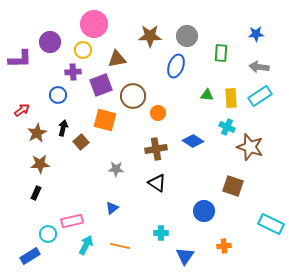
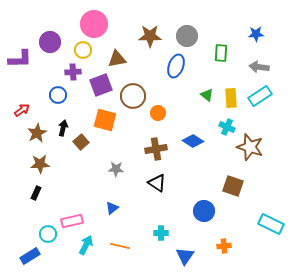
green triangle at (207, 95): rotated 32 degrees clockwise
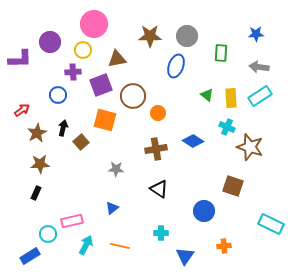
black triangle at (157, 183): moved 2 px right, 6 px down
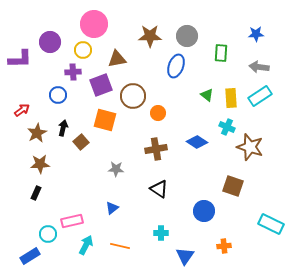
blue diamond at (193, 141): moved 4 px right, 1 px down
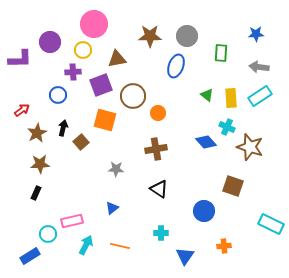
blue diamond at (197, 142): moved 9 px right; rotated 15 degrees clockwise
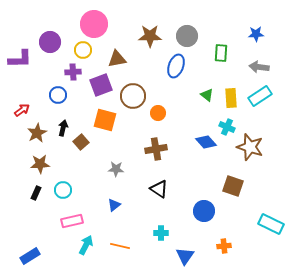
blue triangle at (112, 208): moved 2 px right, 3 px up
cyan circle at (48, 234): moved 15 px right, 44 px up
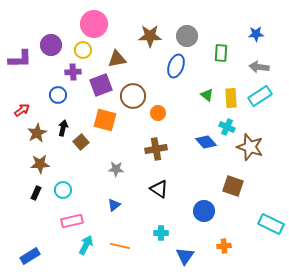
purple circle at (50, 42): moved 1 px right, 3 px down
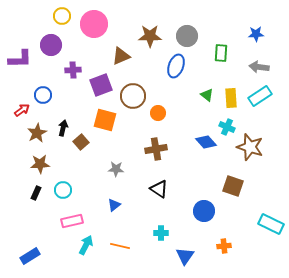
yellow circle at (83, 50): moved 21 px left, 34 px up
brown triangle at (117, 59): moved 4 px right, 3 px up; rotated 12 degrees counterclockwise
purple cross at (73, 72): moved 2 px up
blue circle at (58, 95): moved 15 px left
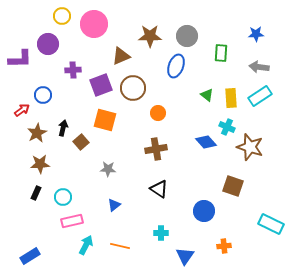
purple circle at (51, 45): moved 3 px left, 1 px up
brown circle at (133, 96): moved 8 px up
gray star at (116, 169): moved 8 px left
cyan circle at (63, 190): moved 7 px down
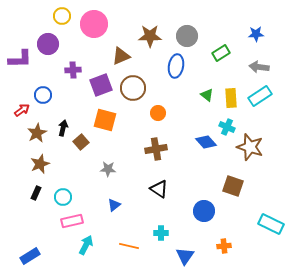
green rectangle at (221, 53): rotated 54 degrees clockwise
blue ellipse at (176, 66): rotated 10 degrees counterclockwise
brown star at (40, 164): rotated 18 degrees counterclockwise
orange line at (120, 246): moved 9 px right
